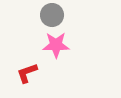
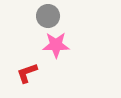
gray circle: moved 4 px left, 1 px down
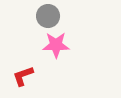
red L-shape: moved 4 px left, 3 px down
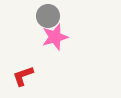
pink star: moved 1 px left, 8 px up; rotated 16 degrees counterclockwise
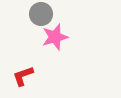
gray circle: moved 7 px left, 2 px up
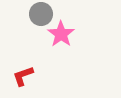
pink star: moved 6 px right, 3 px up; rotated 20 degrees counterclockwise
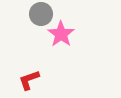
red L-shape: moved 6 px right, 4 px down
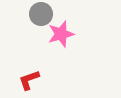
pink star: rotated 20 degrees clockwise
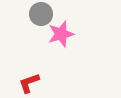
red L-shape: moved 3 px down
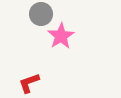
pink star: moved 2 px down; rotated 16 degrees counterclockwise
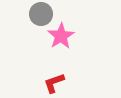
red L-shape: moved 25 px right
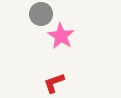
pink star: rotated 8 degrees counterclockwise
